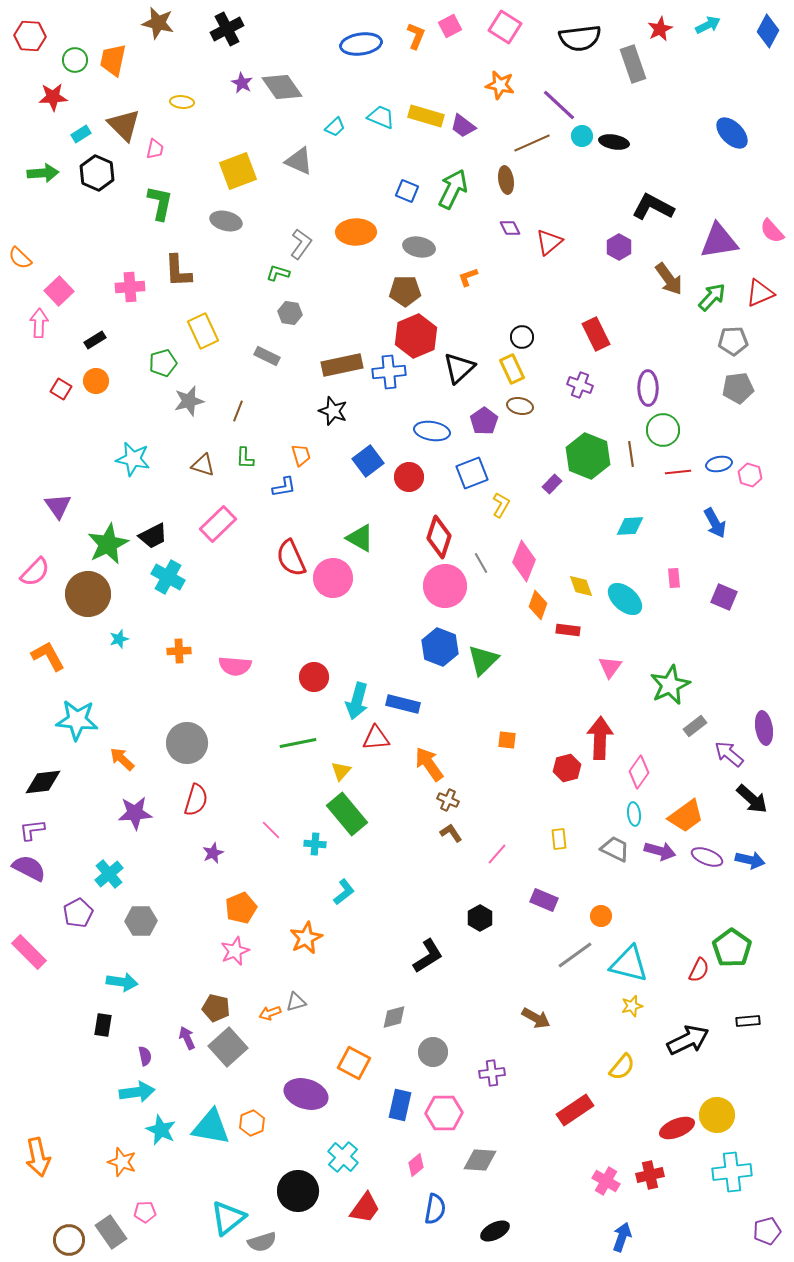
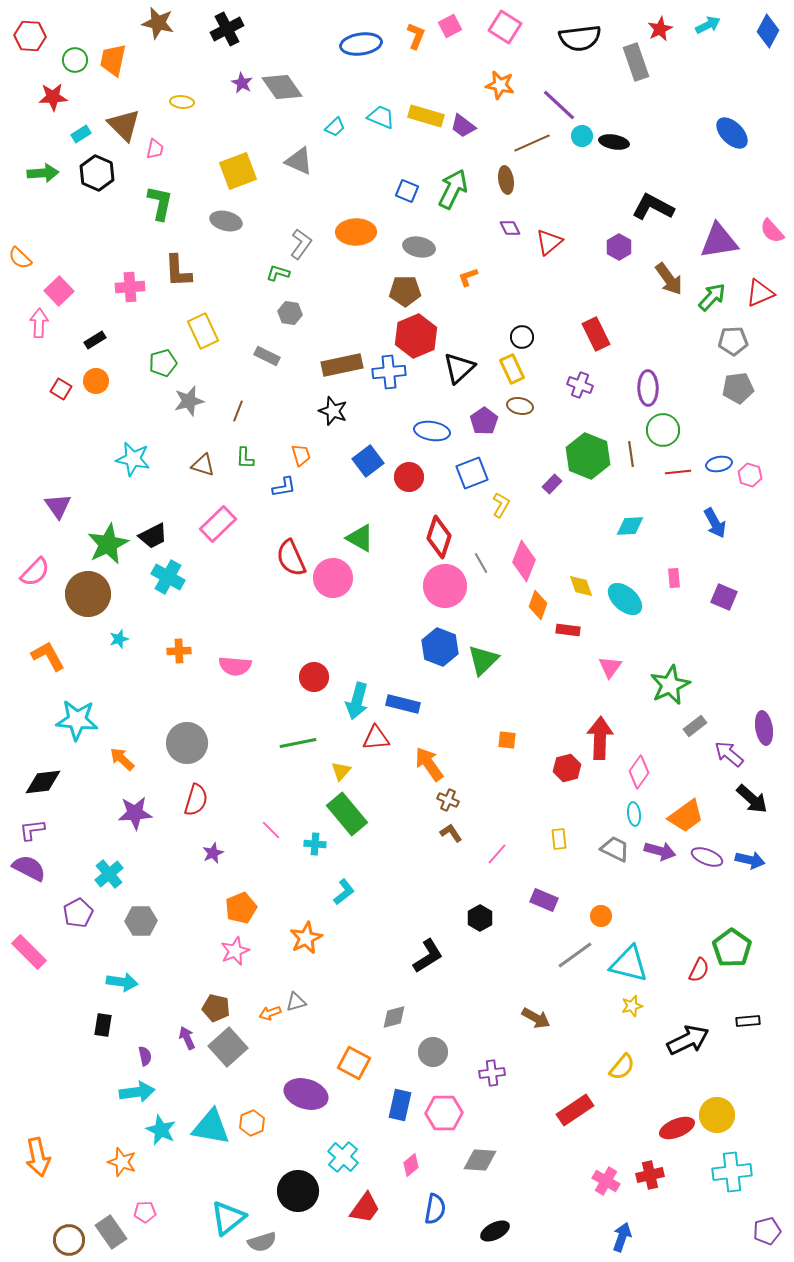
gray rectangle at (633, 64): moved 3 px right, 2 px up
pink diamond at (416, 1165): moved 5 px left
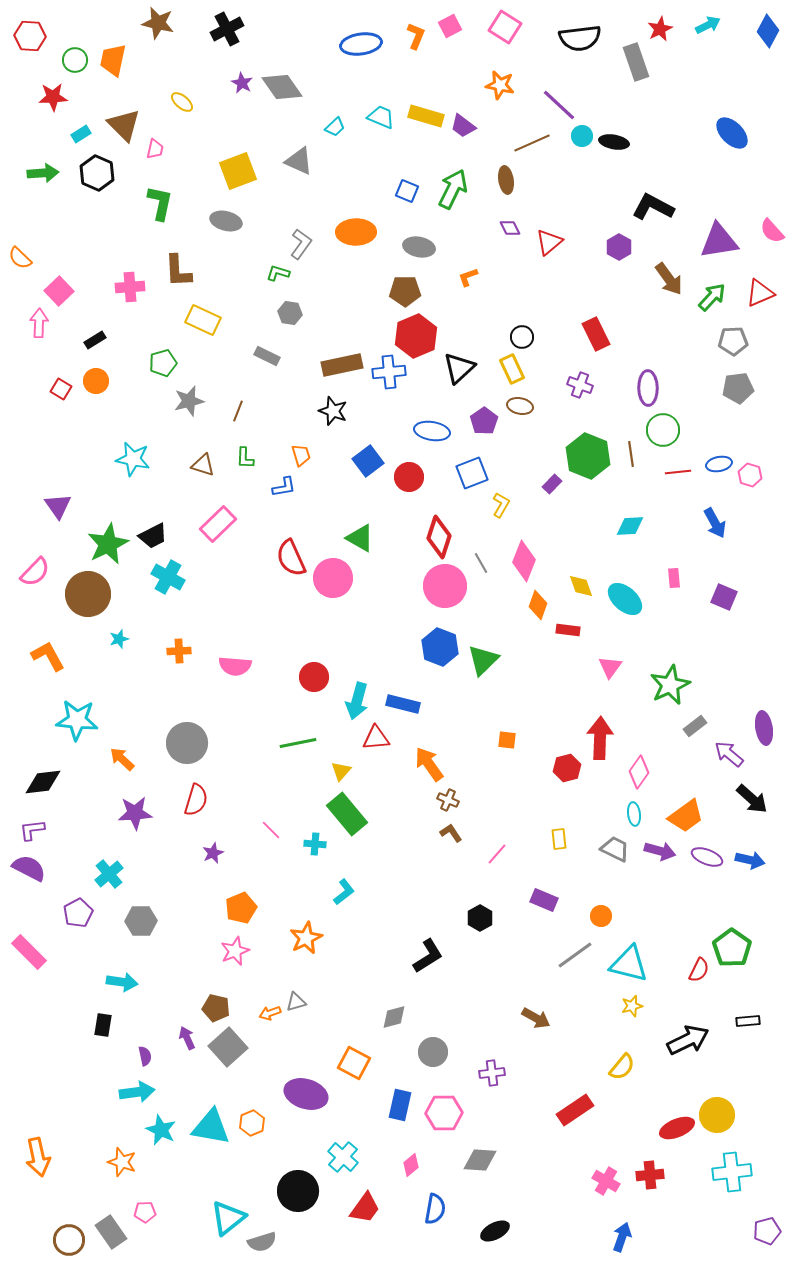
yellow ellipse at (182, 102): rotated 35 degrees clockwise
yellow rectangle at (203, 331): moved 11 px up; rotated 40 degrees counterclockwise
red cross at (650, 1175): rotated 8 degrees clockwise
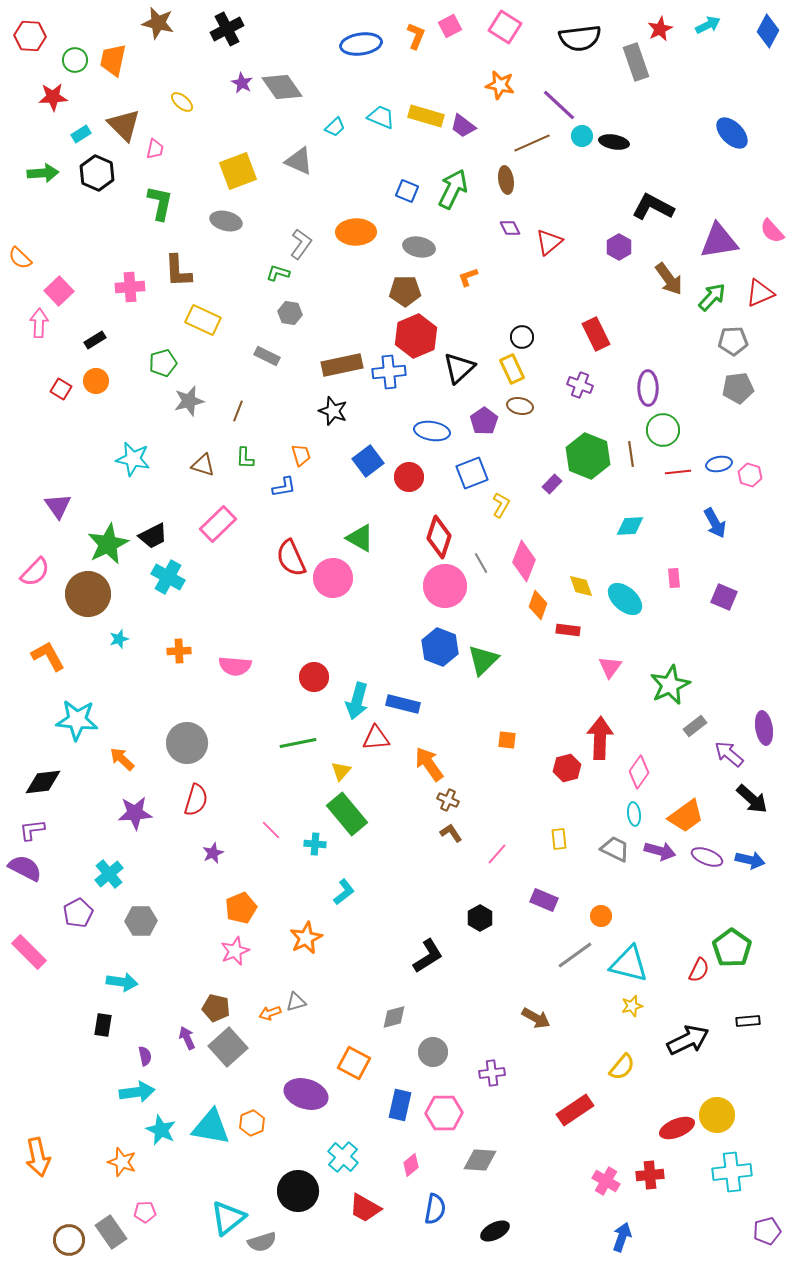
purple semicircle at (29, 868): moved 4 px left
red trapezoid at (365, 1208): rotated 84 degrees clockwise
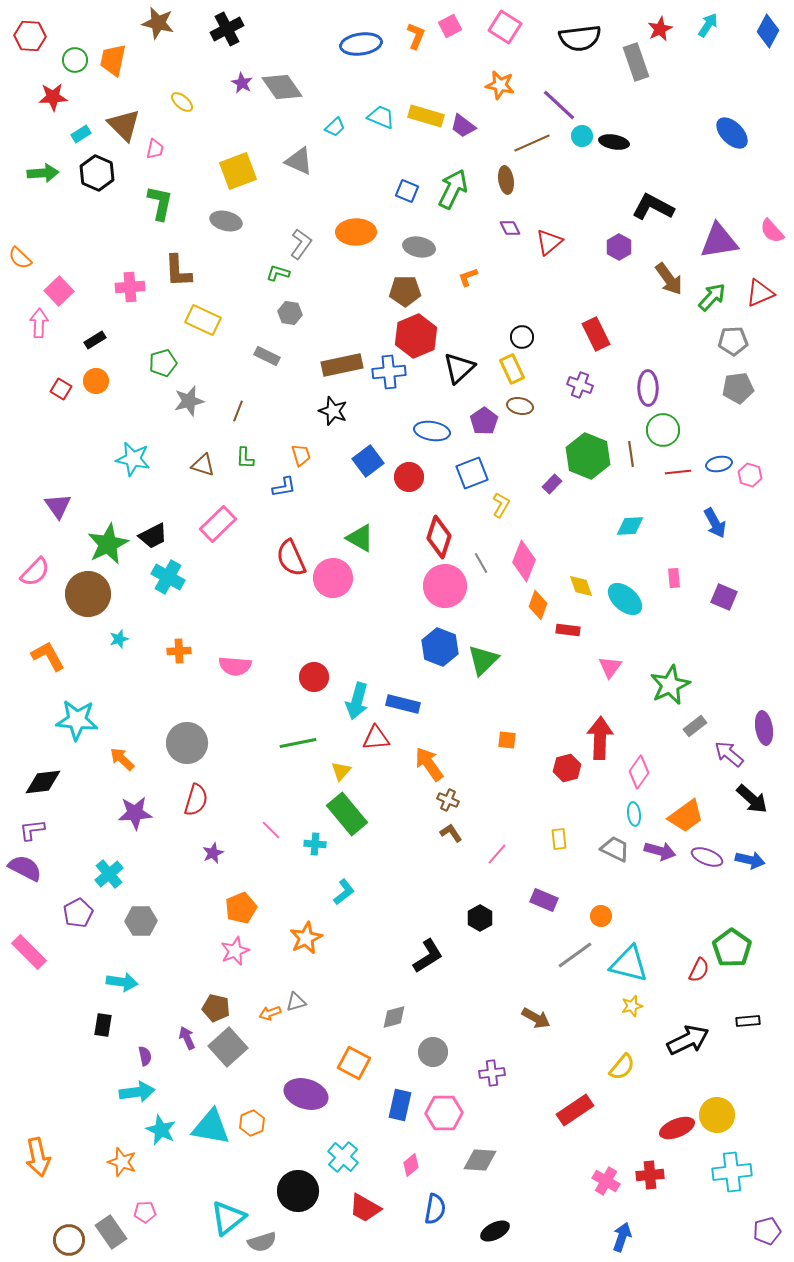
cyan arrow at (708, 25): rotated 30 degrees counterclockwise
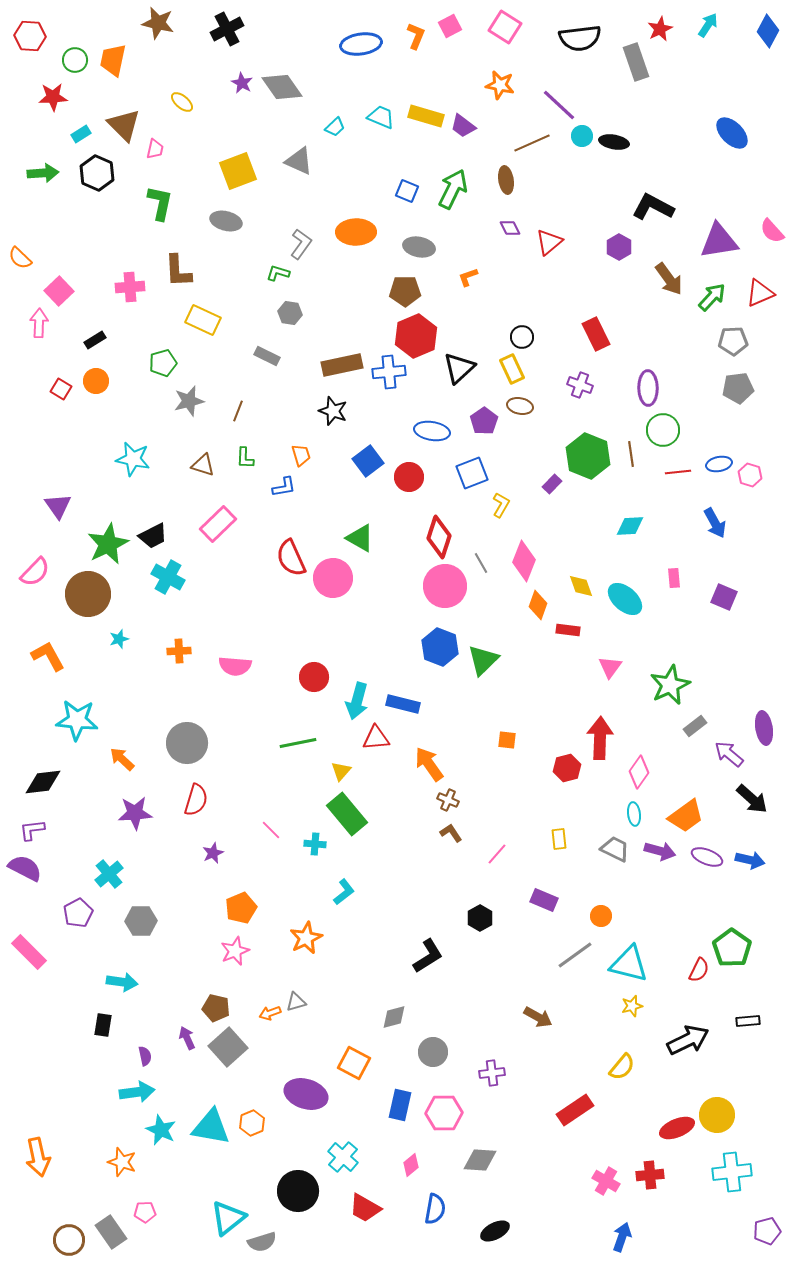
brown arrow at (536, 1018): moved 2 px right, 1 px up
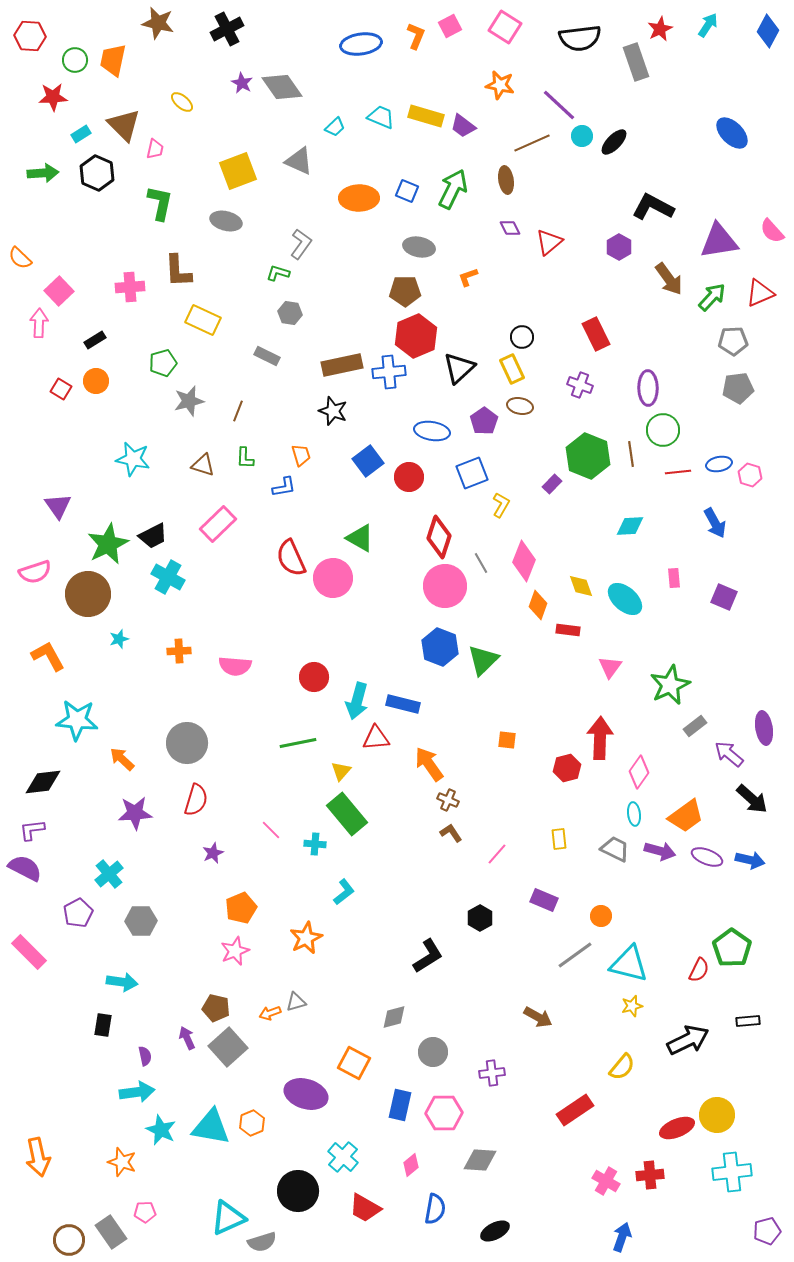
black ellipse at (614, 142): rotated 56 degrees counterclockwise
orange ellipse at (356, 232): moved 3 px right, 34 px up
pink semicircle at (35, 572): rotated 28 degrees clockwise
cyan triangle at (228, 1218): rotated 15 degrees clockwise
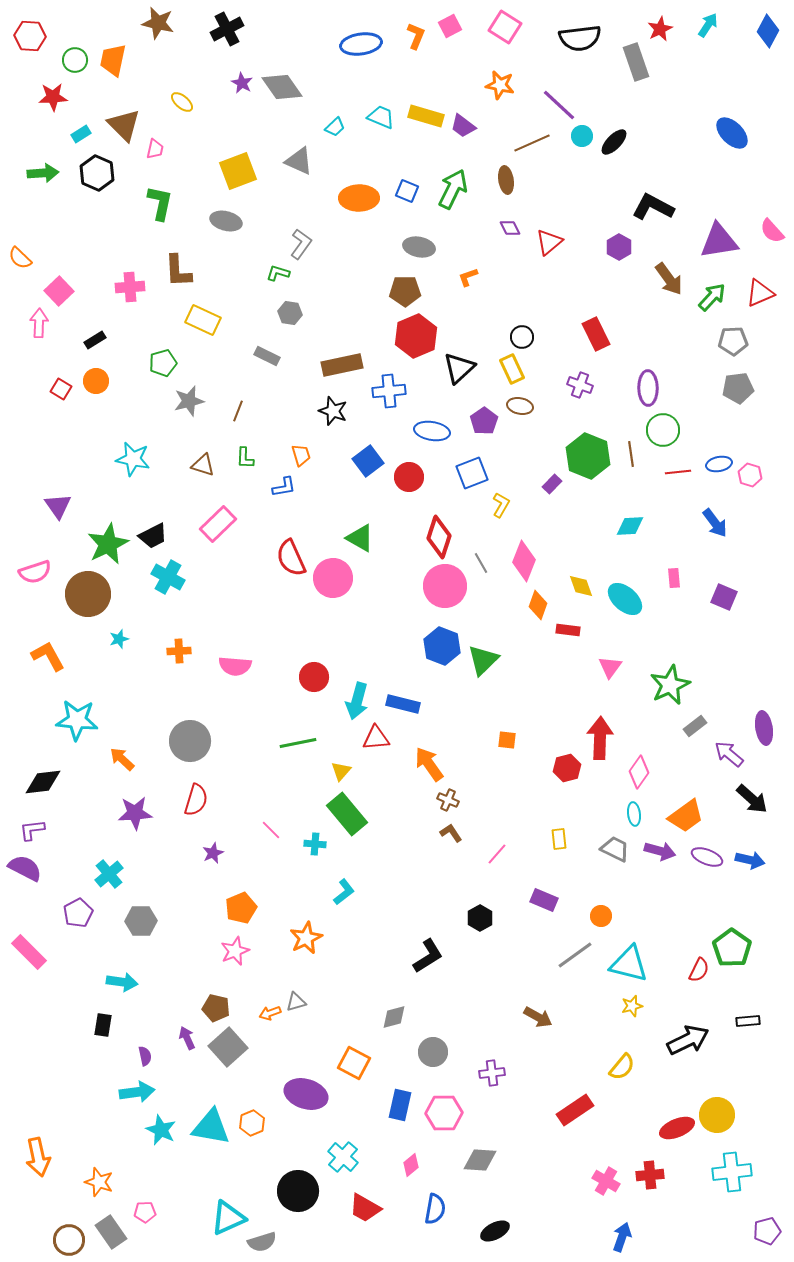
blue cross at (389, 372): moved 19 px down
blue arrow at (715, 523): rotated 8 degrees counterclockwise
blue hexagon at (440, 647): moved 2 px right, 1 px up
gray circle at (187, 743): moved 3 px right, 2 px up
orange star at (122, 1162): moved 23 px left, 20 px down
